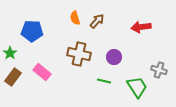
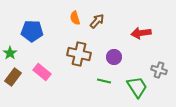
red arrow: moved 6 px down
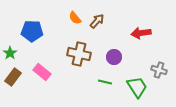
orange semicircle: rotated 24 degrees counterclockwise
green line: moved 1 px right, 1 px down
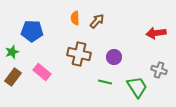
orange semicircle: rotated 40 degrees clockwise
red arrow: moved 15 px right
green star: moved 2 px right, 1 px up; rotated 16 degrees clockwise
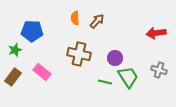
green star: moved 3 px right, 2 px up
purple circle: moved 1 px right, 1 px down
green trapezoid: moved 9 px left, 10 px up
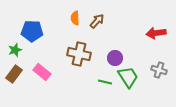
brown rectangle: moved 1 px right, 3 px up
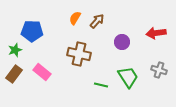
orange semicircle: rotated 32 degrees clockwise
purple circle: moved 7 px right, 16 px up
green line: moved 4 px left, 3 px down
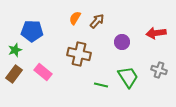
pink rectangle: moved 1 px right
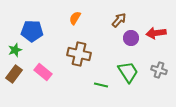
brown arrow: moved 22 px right, 1 px up
purple circle: moved 9 px right, 4 px up
green trapezoid: moved 5 px up
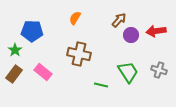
red arrow: moved 2 px up
purple circle: moved 3 px up
green star: rotated 16 degrees counterclockwise
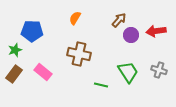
green star: rotated 16 degrees clockwise
